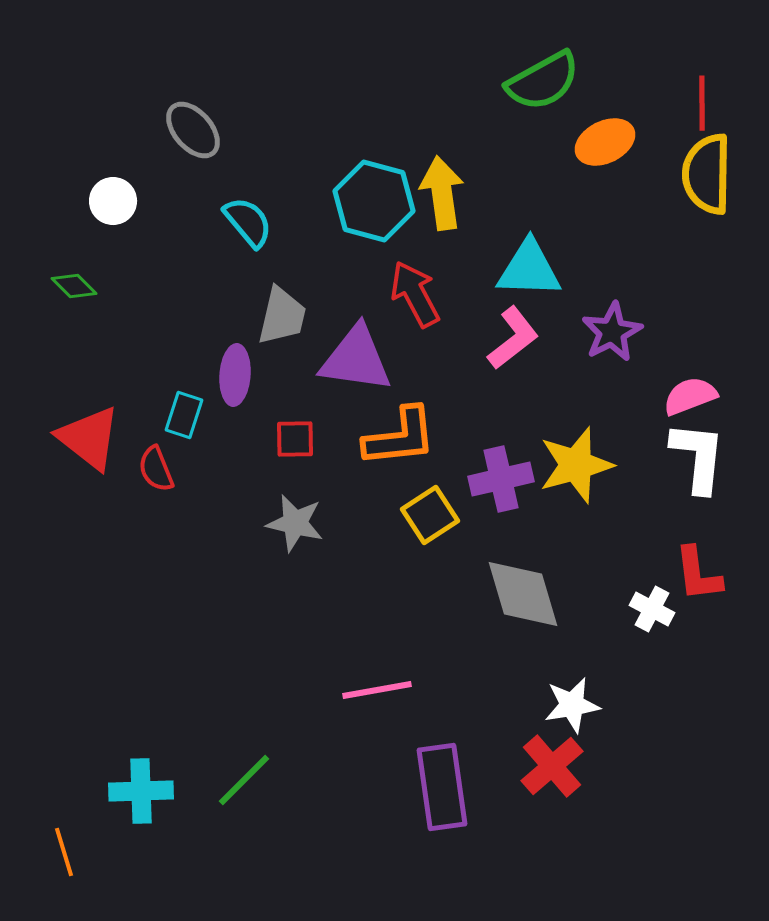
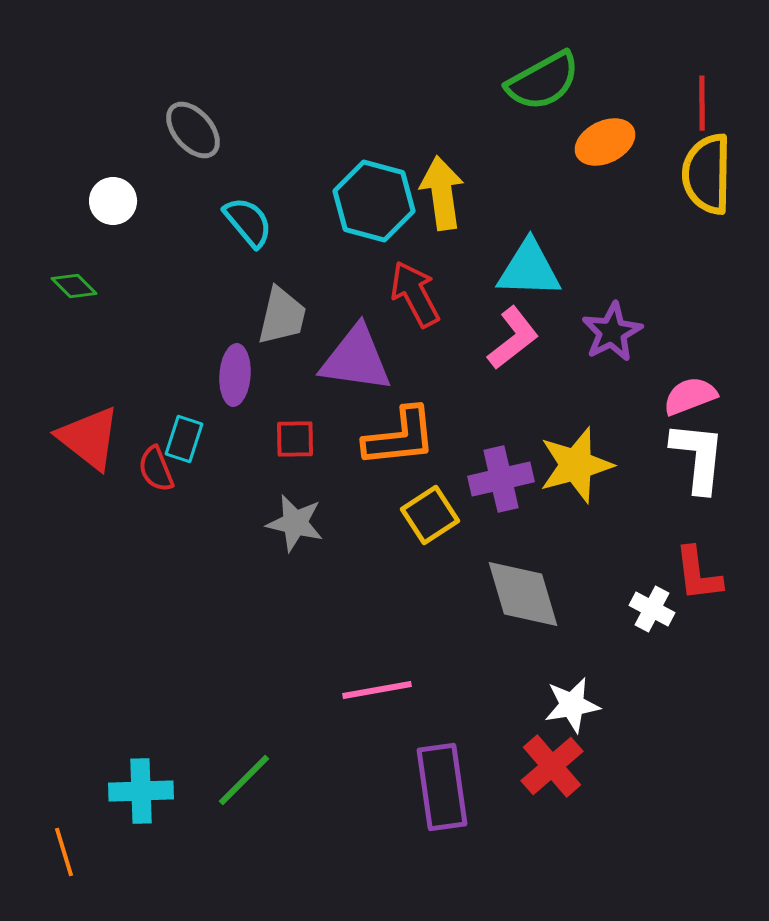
cyan rectangle: moved 24 px down
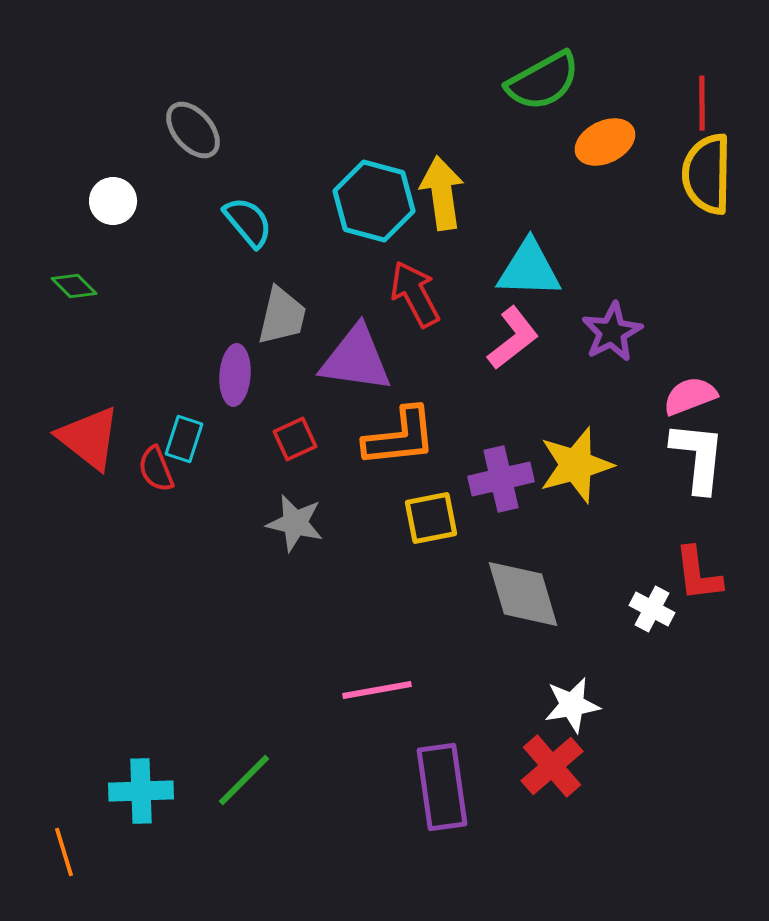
red square: rotated 24 degrees counterclockwise
yellow square: moved 1 px right, 3 px down; rotated 22 degrees clockwise
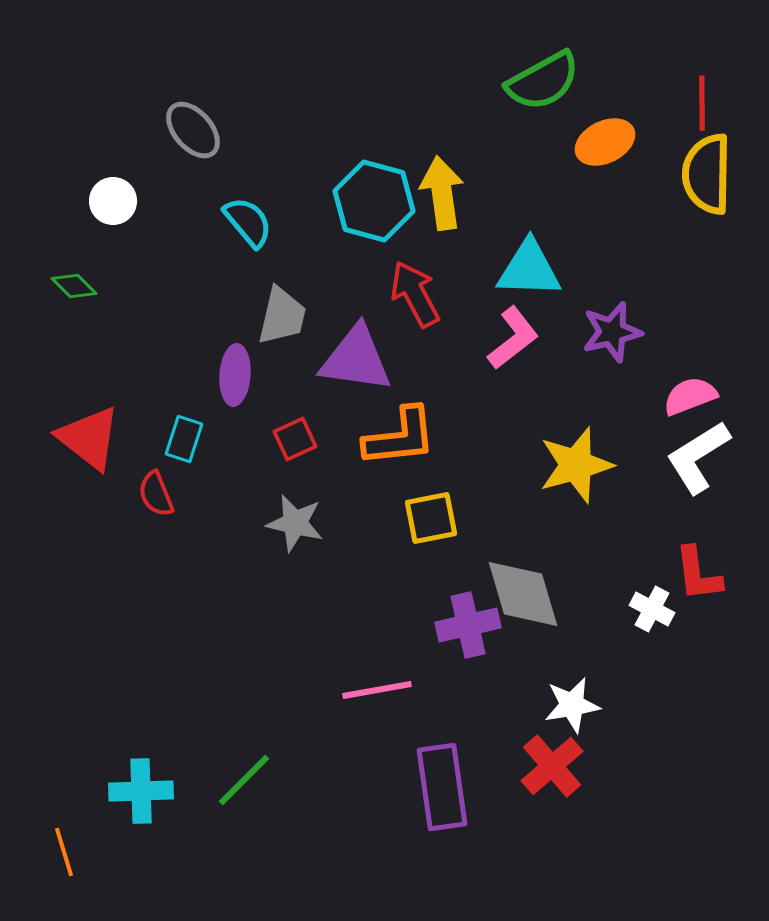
purple star: rotated 14 degrees clockwise
white L-shape: rotated 128 degrees counterclockwise
red semicircle: moved 25 px down
purple cross: moved 33 px left, 146 px down
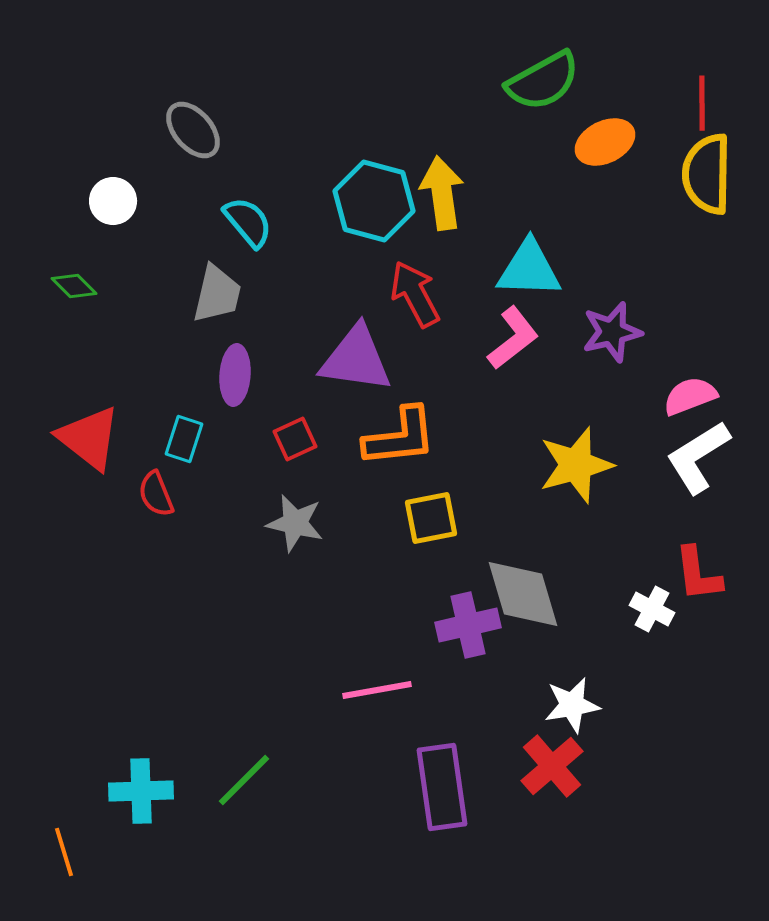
gray trapezoid: moved 65 px left, 22 px up
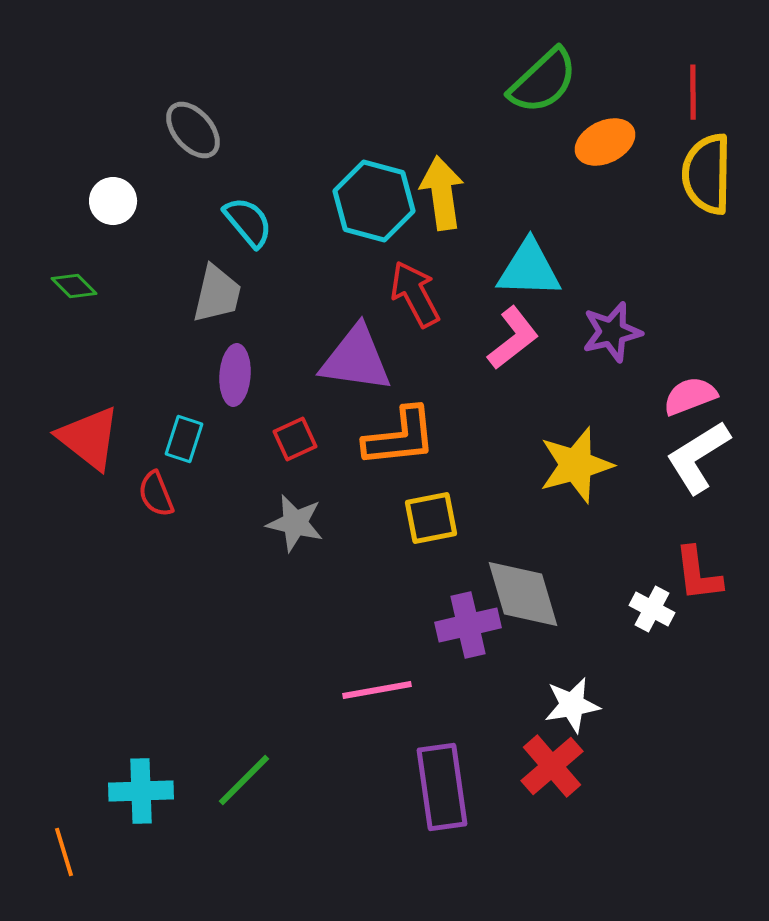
green semicircle: rotated 14 degrees counterclockwise
red line: moved 9 px left, 11 px up
